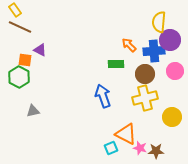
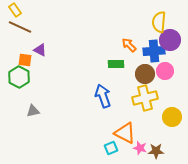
pink circle: moved 10 px left
orange triangle: moved 1 px left, 1 px up
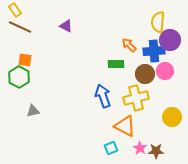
yellow semicircle: moved 1 px left
purple triangle: moved 26 px right, 24 px up
yellow cross: moved 9 px left
orange triangle: moved 7 px up
pink star: rotated 16 degrees clockwise
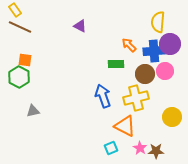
purple triangle: moved 14 px right
purple circle: moved 4 px down
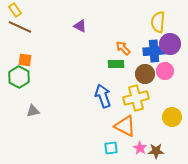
orange arrow: moved 6 px left, 3 px down
cyan square: rotated 16 degrees clockwise
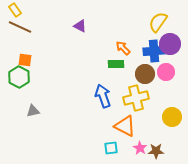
yellow semicircle: rotated 30 degrees clockwise
pink circle: moved 1 px right, 1 px down
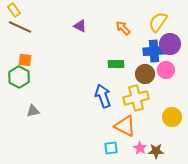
yellow rectangle: moved 1 px left
orange arrow: moved 20 px up
pink circle: moved 2 px up
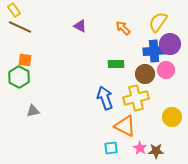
blue arrow: moved 2 px right, 2 px down
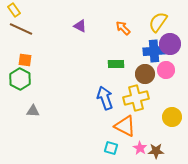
brown line: moved 1 px right, 2 px down
green hexagon: moved 1 px right, 2 px down
gray triangle: rotated 16 degrees clockwise
cyan square: rotated 24 degrees clockwise
